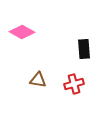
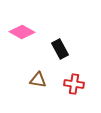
black rectangle: moved 24 px left; rotated 24 degrees counterclockwise
red cross: rotated 24 degrees clockwise
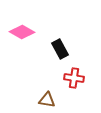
brown triangle: moved 9 px right, 20 px down
red cross: moved 6 px up
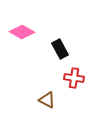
brown triangle: rotated 18 degrees clockwise
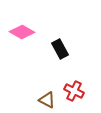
red cross: moved 13 px down; rotated 18 degrees clockwise
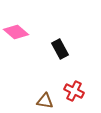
pink diamond: moved 6 px left; rotated 10 degrees clockwise
brown triangle: moved 2 px left, 1 px down; rotated 18 degrees counterclockwise
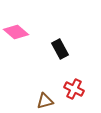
red cross: moved 2 px up
brown triangle: rotated 24 degrees counterclockwise
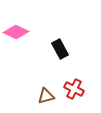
pink diamond: rotated 15 degrees counterclockwise
brown triangle: moved 1 px right, 5 px up
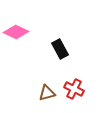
brown triangle: moved 1 px right, 3 px up
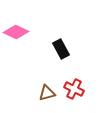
black rectangle: moved 1 px right
